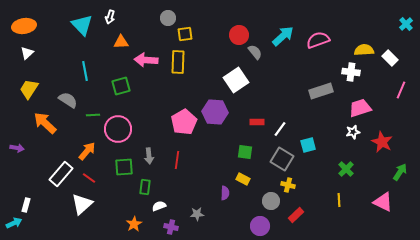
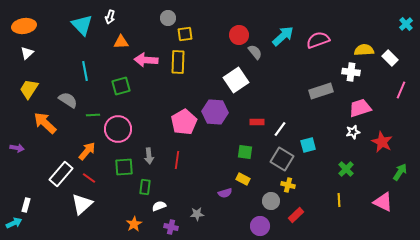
purple semicircle at (225, 193): rotated 72 degrees clockwise
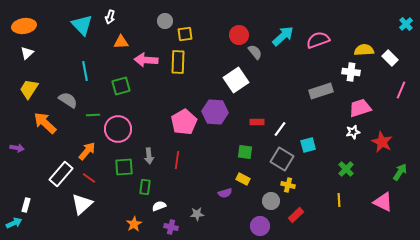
gray circle at (168, 18): moved 3 px left, 3 px down
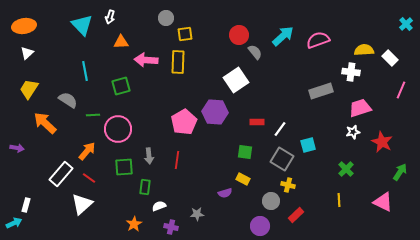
gray circle at (165, 21): moved 1 px right, 3 px up
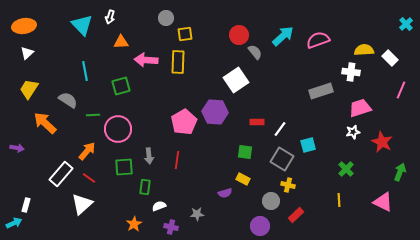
green arrow at (400, 172): rotated 12 degrees counterclockwise
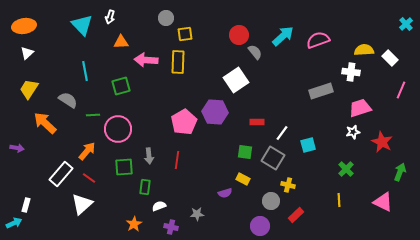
white line at (280, 129): moved 2 px right, 4 px down
gray square at (282, 159): moved 9 px left, 1 px up
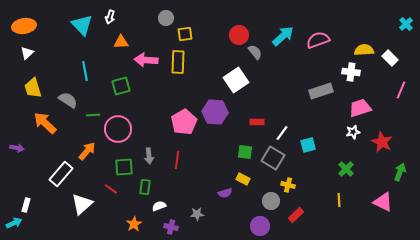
yellow trapezoid at (29, 89): moved 4 px right, 1 px up; rotated 50 degrees counterclockwise
red line at (89, 178): moved 22 px right, 11 px down
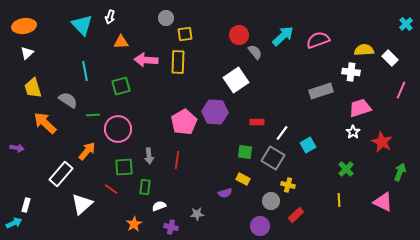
white star at (353, 132): rotated 24 degrees counterclockwise
cyan square at (308, 145): rotated 14 degrees counterclockwise
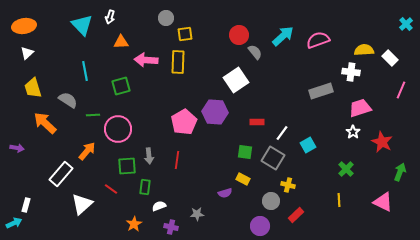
green square at (124, 167): moved 3 px right, 1 px up
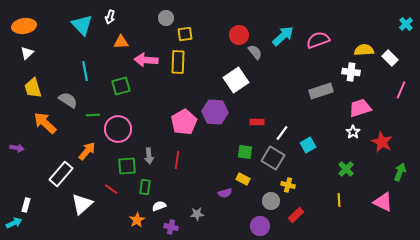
orange star at (134, 224): moved 3 px right, 4 px up
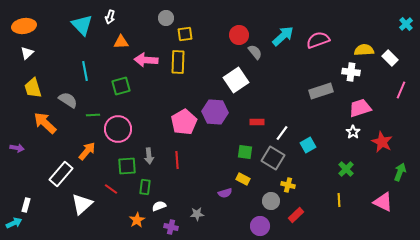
red line at (177, 160): rotated 12 degrees counterclockwise
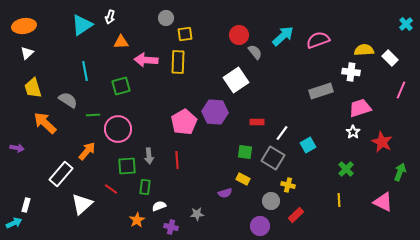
cyan triangle at (82, 25): rotated 40 degrees clockwise
